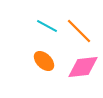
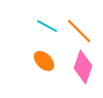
pink diamond: rotated 64 degrees counterclockwise
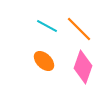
orange line: moved 2 px up
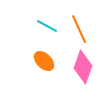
orange line: rotated 20 degrees clockwise
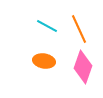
orange ellipse: rotated 35 degrees counterclockwise
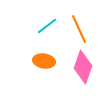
cyan line: rotated 65 degrees counterclockwise
